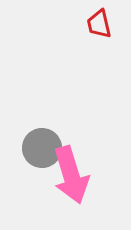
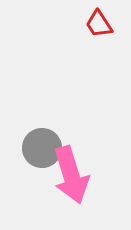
red trapezoid: rotated 20 degrees counterclockwise
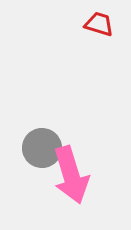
red trapezoid: rotated 140 degrees clockwise
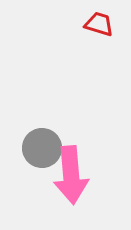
pink arrow: rotated 12 degrees clockwise
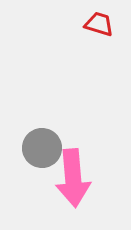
pink arrow: moved 2 px right, 3 px down
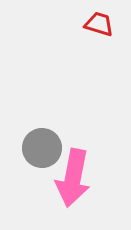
pink arrow: rotated 16 degrees clockwise
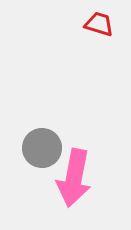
pink arrow: moved 1 px right
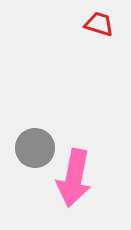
gray circle: moved 7 px left
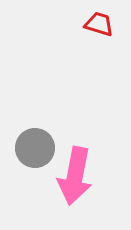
pink arrow: moved 1 px right, 2 px up
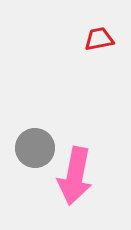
red trapezoid: moved 15 px down; rotated 28 degrees counterclockwise
